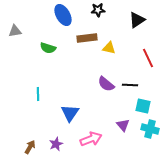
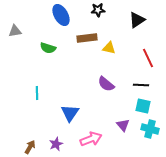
blue ellipse: moved 2 px left
black line: moved 11 px right
cyan line: moved 1 px left, 1 px up
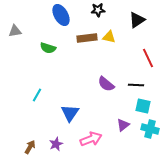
yellow triangle: moved 11 px up
black line: moved 5 px left
cyan line: moved 2 px down; rotated 32 degrees clockwise
purple triangle: rotated 32 degrees clockwise
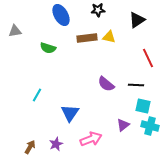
cyan cross: moved 3 px up
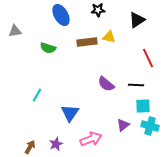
brown rectangle: moved 4 px down
cyan square: rotated 14 degrees counterclockwise
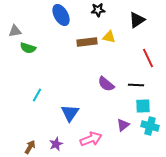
green semicircle: moved 20 px left
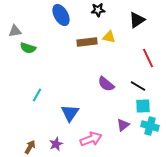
black line: moved 2 px right, 1 px down; rotated 28 degrees clockwise
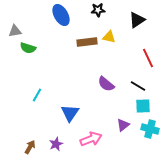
cyan cross: moved 3 px down
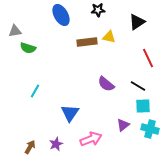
black triangle: moved 2 px down
cyan line: moved 2 px left, 4 px up
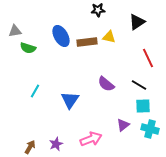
blue ellipse: moved 21 px down
black line: moved 1 px right, 1 px up
blue triangle: moved 13 px up
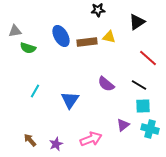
red line: rotated 24 degrees counterclockwise
brown arrow: moved 7 px up; rotated 72 degrees counterclockwise
